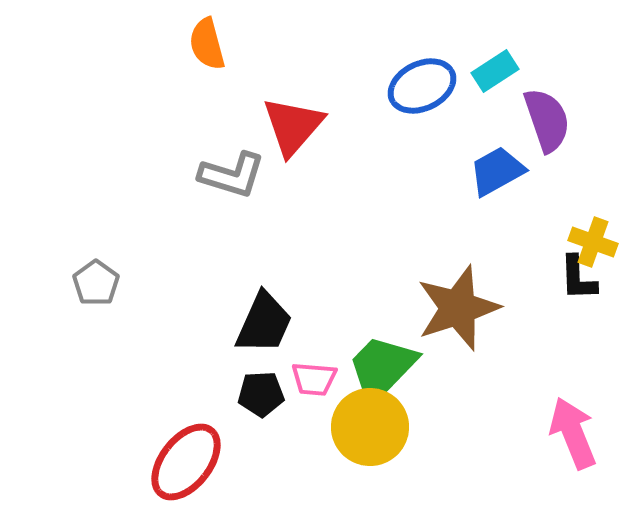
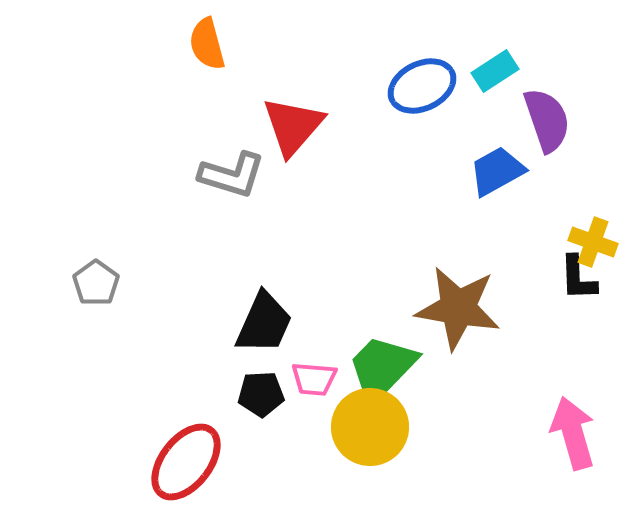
brown star: rotated 28 degrees clockwise
pink arrow: rotated 6 degrees clockwise
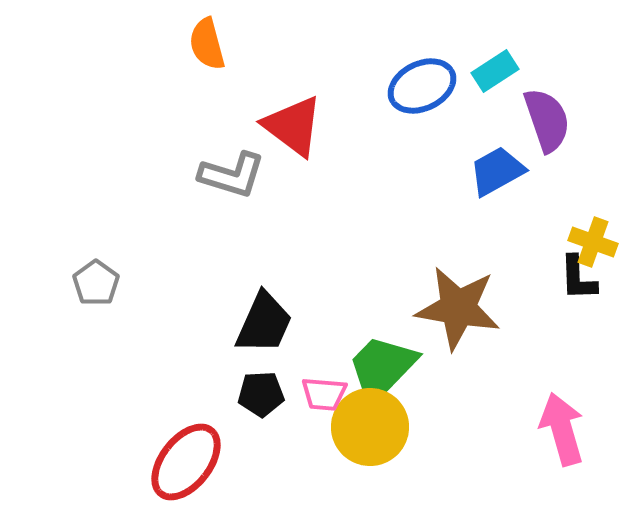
red triangle: rotated 34 degrees counterclockwise
pink trapezoid: moved 10 px right, 15 px down
pink arrow: moved 11 px left, 4 px up
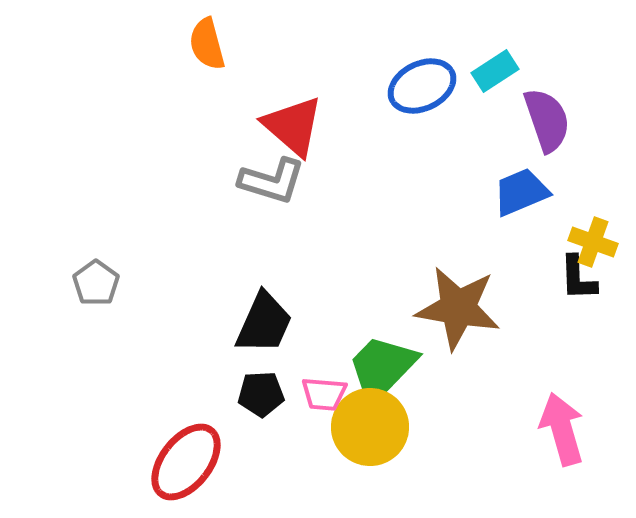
red triangle: rotated 4 degrees clockwise
blue trapezoid: moved 24 px right, 21 px down; rotated 6 degrees clockwise
gray L-shape: moved 40 px right, 6 px down
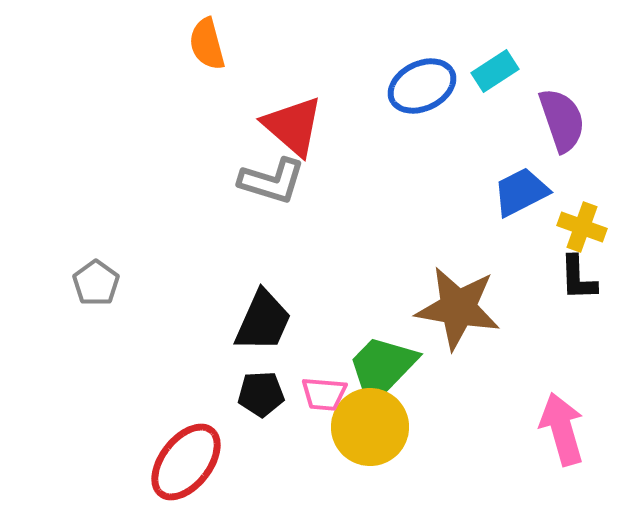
purple semicircle: moved 15 px right
blue trapezoid: rotated 4 degrees counterclockwise
yellow cross: moved 11 px left, 15 px up
black trapezoid: moved 1 px left, 2 px up
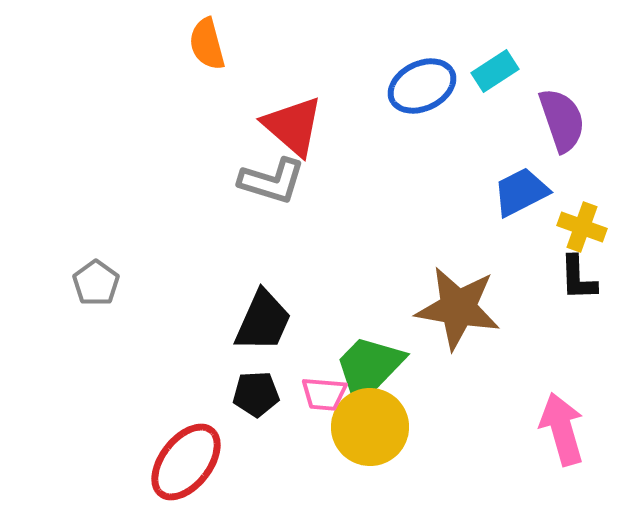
green trapezoid: moved 13 px left
black pentagon: moved 5 px left
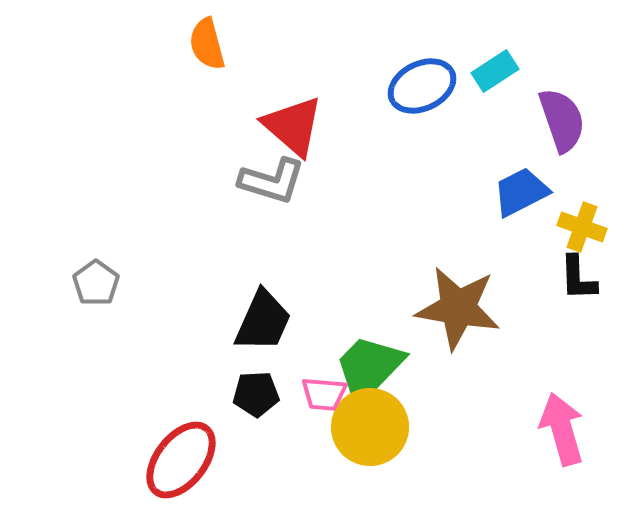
red ellipse: moved 5 px left, 2 px up
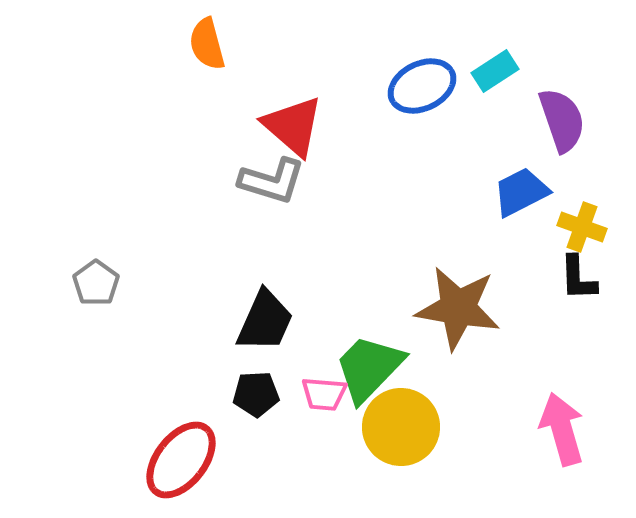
black trapezoid: moved 2 px right
yellow circle: moved 31 px right
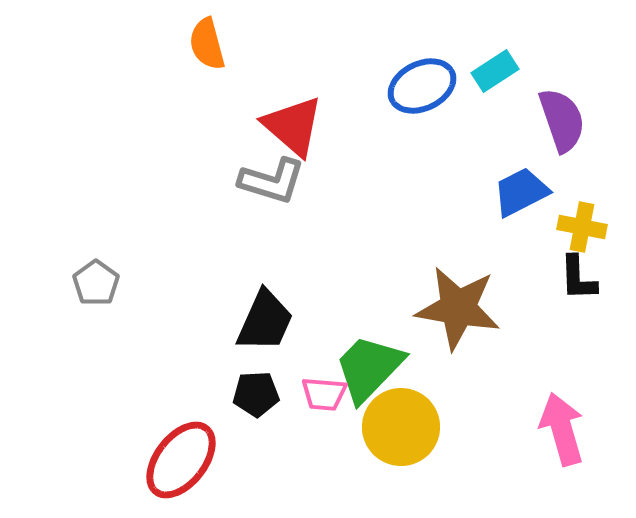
yellow cross: rotated 9 degrees counterclockwise
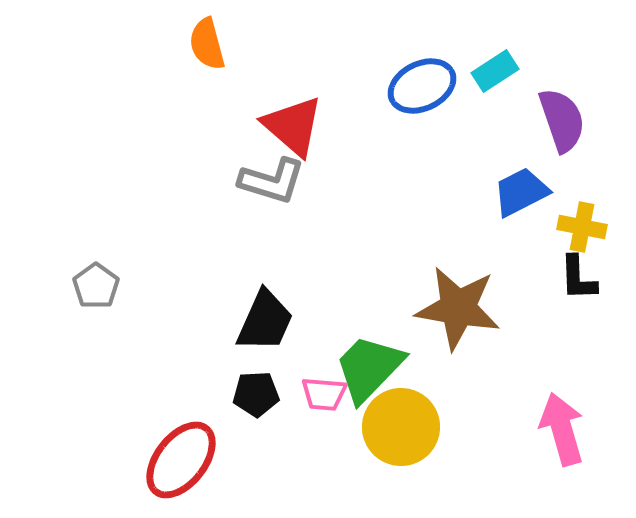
gray pentagon: moved 3 px down
